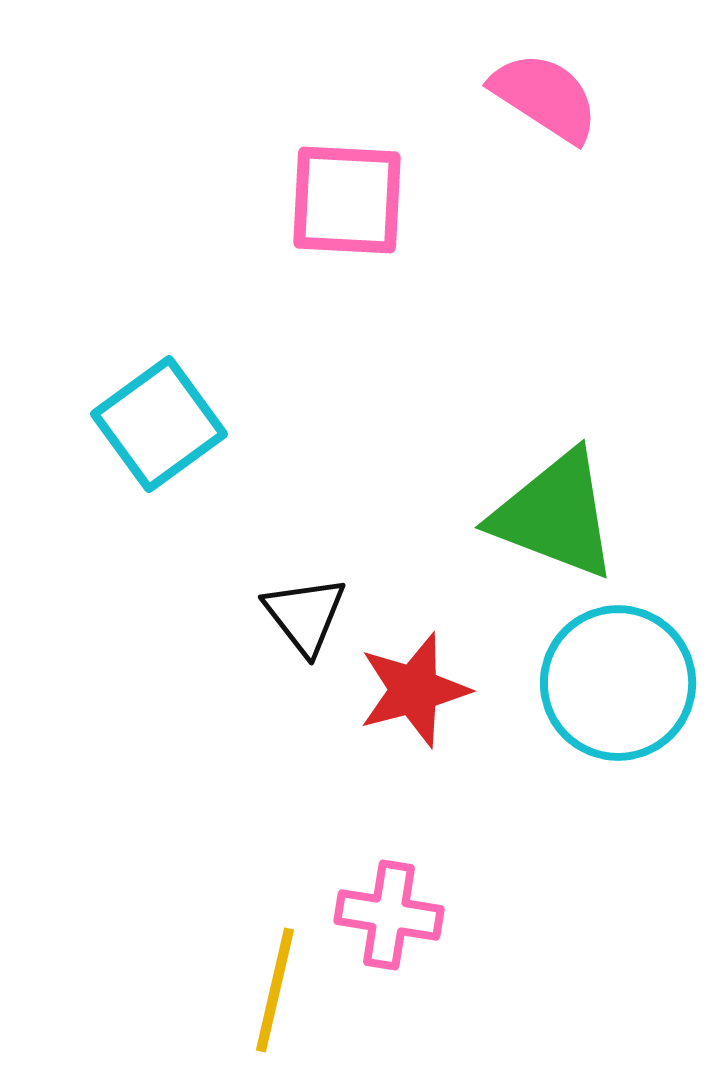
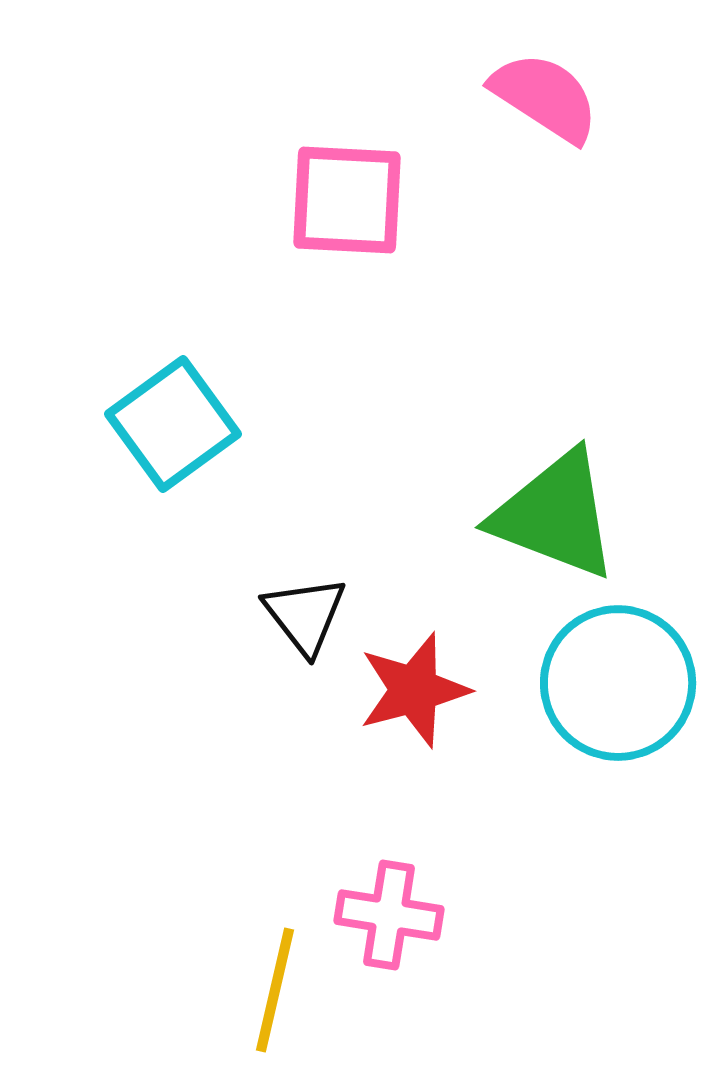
cyan square: moved 14 px right
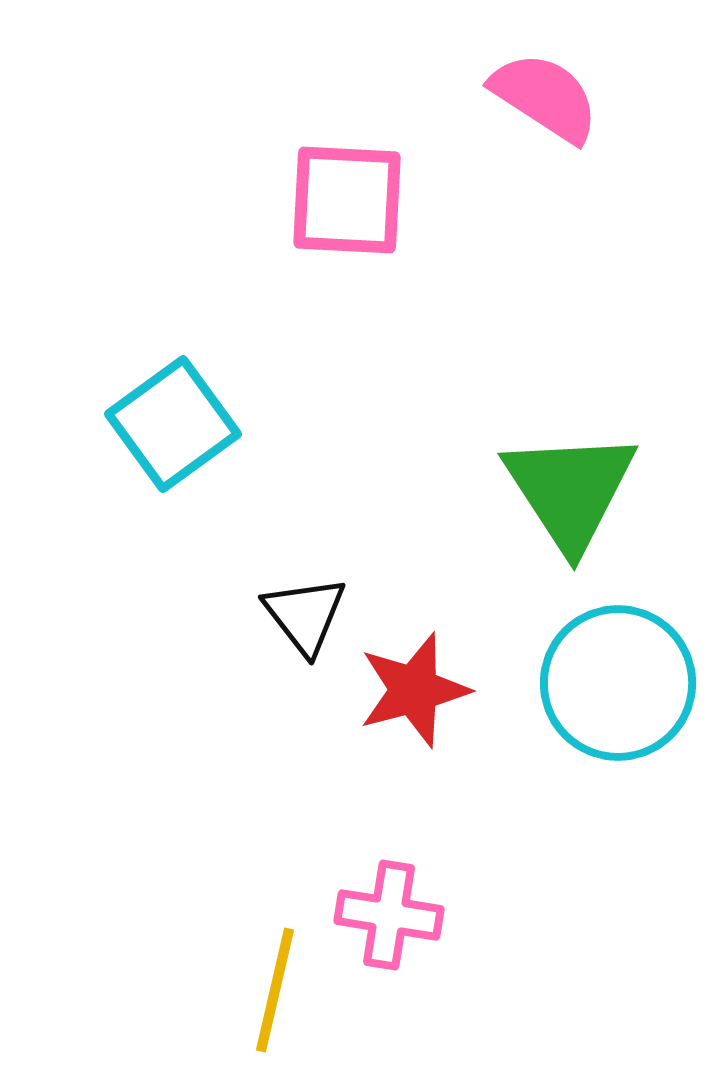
green triangle: moved 15 px right, 25 px up; rotated 36 degrees clockwise
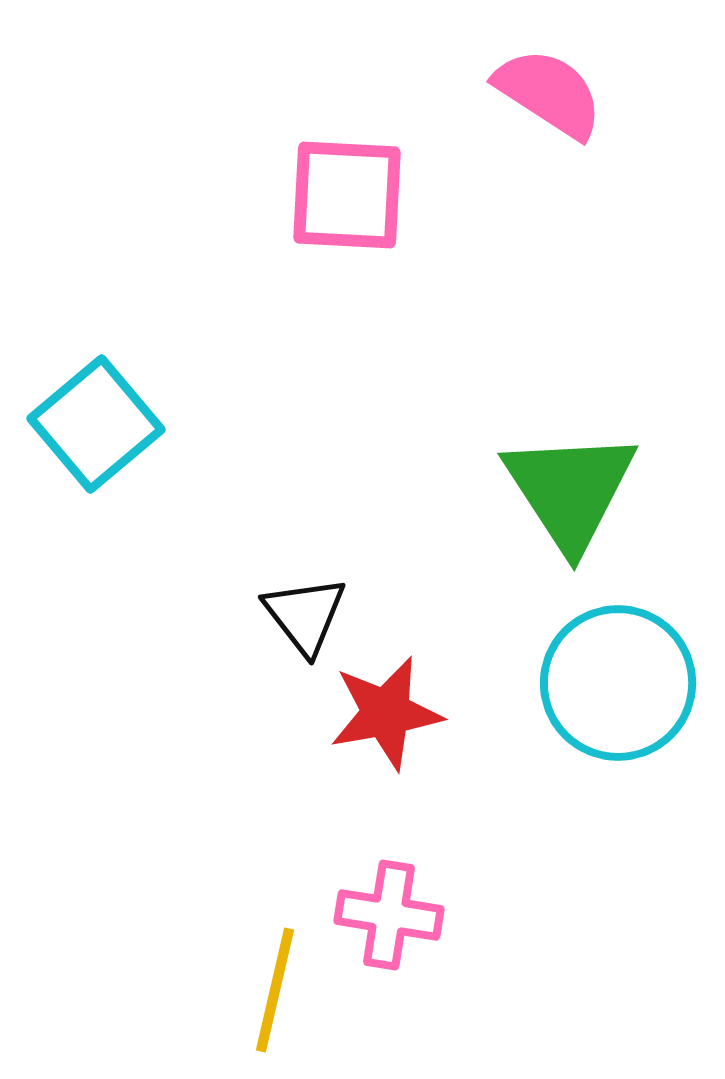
pink semicircle: moved 4 px right, 4 px up
pink square: moved 5 px up
cyan square: moved 77 px left; rotated 4 degrees counterclockwise
red star: moved 28 px left, 23 px down; rotated 5 degrees clockwise
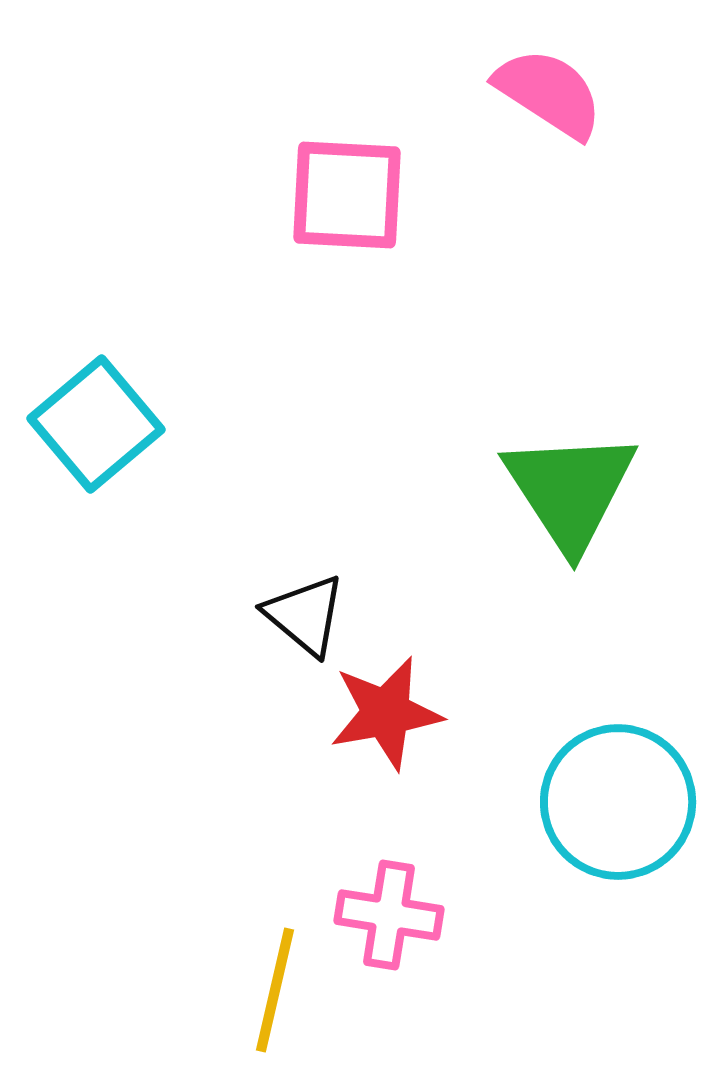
black triangle: rotated 12 degrees counterclockwise
cyan circle: moved 119 px down
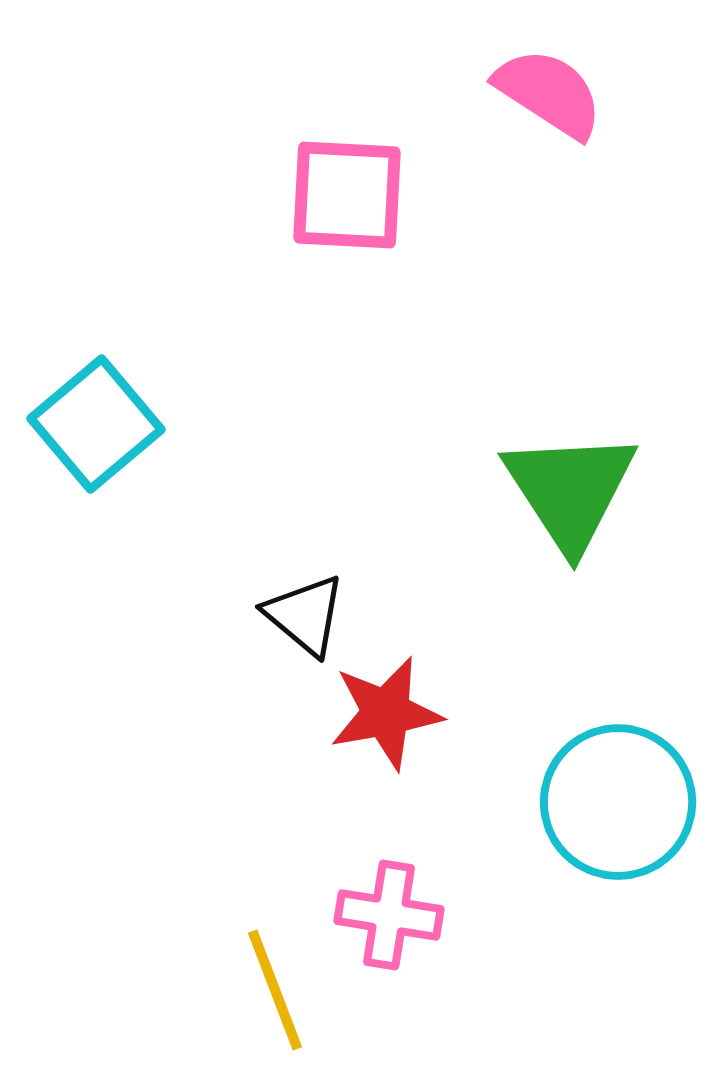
yellow line: rotated 34 degrees counterclockwise
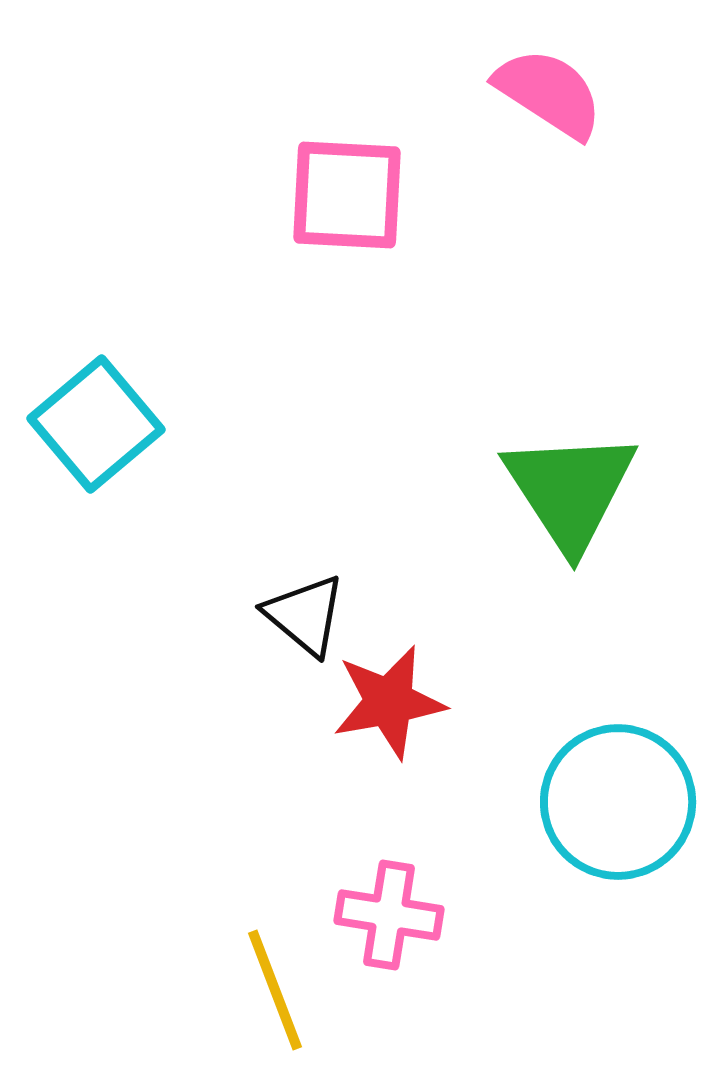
red star: moved 3 px right, 11 px up
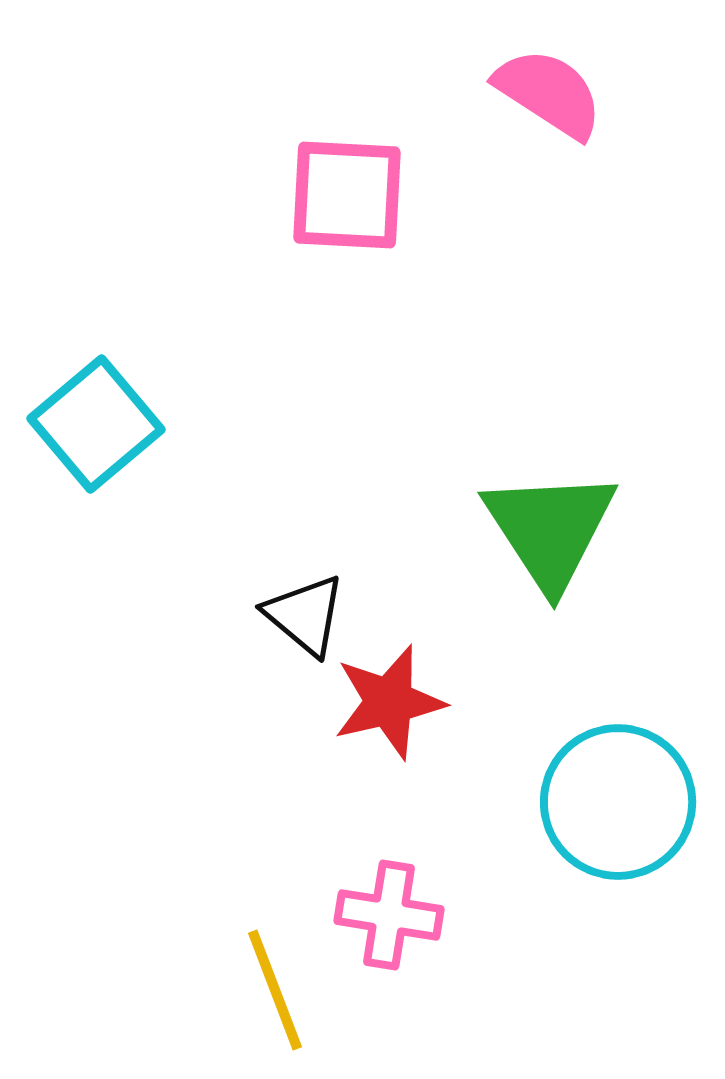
green triangle: moved 20 px left, 39 px down
red star: rotated 3 degrees counterclockwise
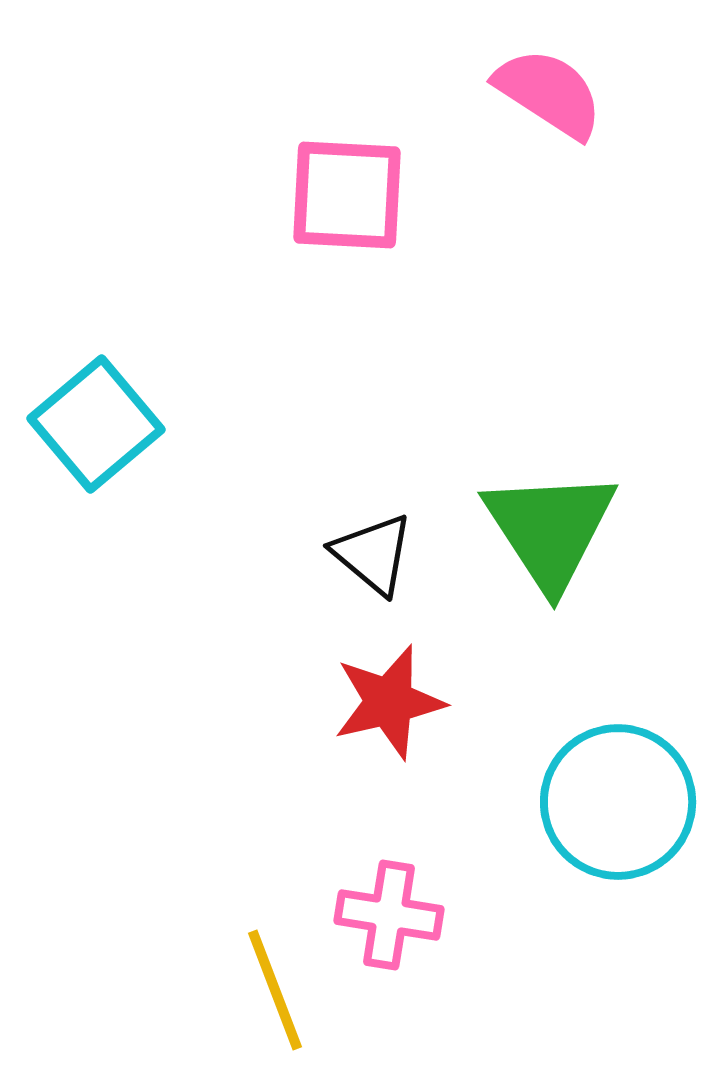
black triangle: moved 68 px right, 61 px up
